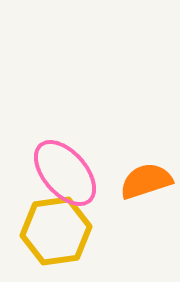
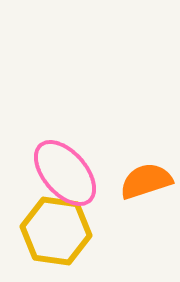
yellow hexagon: rotated 16 degrees clockwise
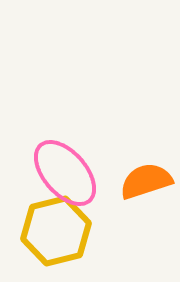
yellow hexagon: rotated 22 degrees counterclockwise
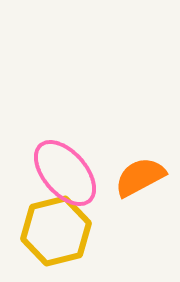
orange semicircle: moved 6 px left, 4 px up; rotated 10 degrees counterclockwise
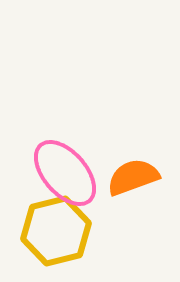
orange semicircle: moved 7 px left; rotated 8 degrees clockwise
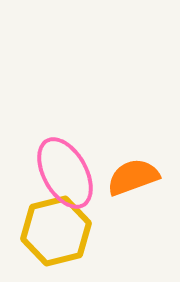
pink ellipse: rotated 12 degrees clockwise
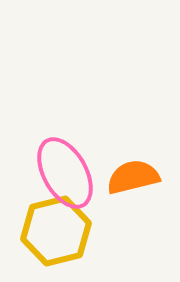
orange semicircle: rotated 6 degrees clockwise
